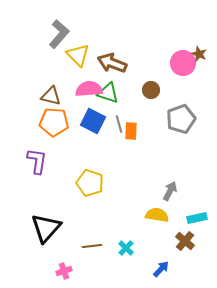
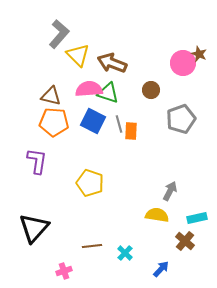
black triangle: moved 12 px left
cyan cross: moved 1 px left, 5 px down
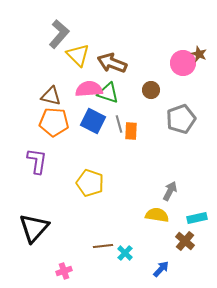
brown line: moved 11 px right
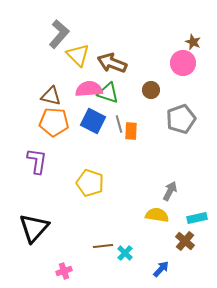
brown star: moved 6 px left, 12 px up
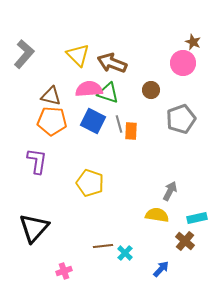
gray L-shape: moved 35 px left, 20 px down
orange pentagon: moved 2 px left, 1 px up
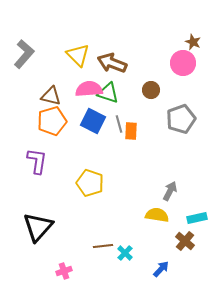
orange pentagon: rotated 20 degrees counterclockwise
black triangle: moved 4 px right, 1 px up
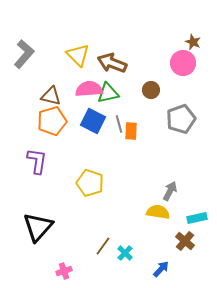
green triangle: rotated 30 degrees counterclockwise
yellow semicircle: moved 1 px right, 3 px up
brown line: rotated 48 degrees counterclockwise
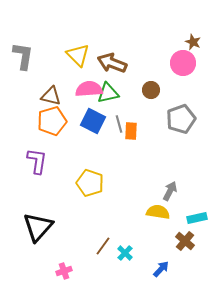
gray L-shape: moved 1 px left, 2 px down; rotated 32 degrees counterclockwise
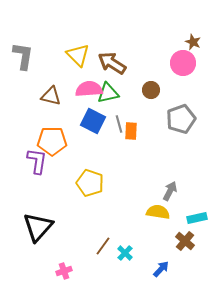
brown arrow: rotated 12 degrees clockwise
orange pentagon: moved 20 px down; rotated 16 degrees clockwise
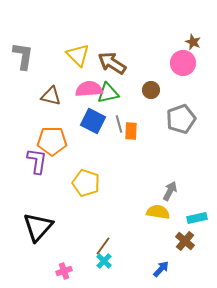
yellow pentagon: moved 4 px left
cyan cross: moved 21 px left, 8 px down
